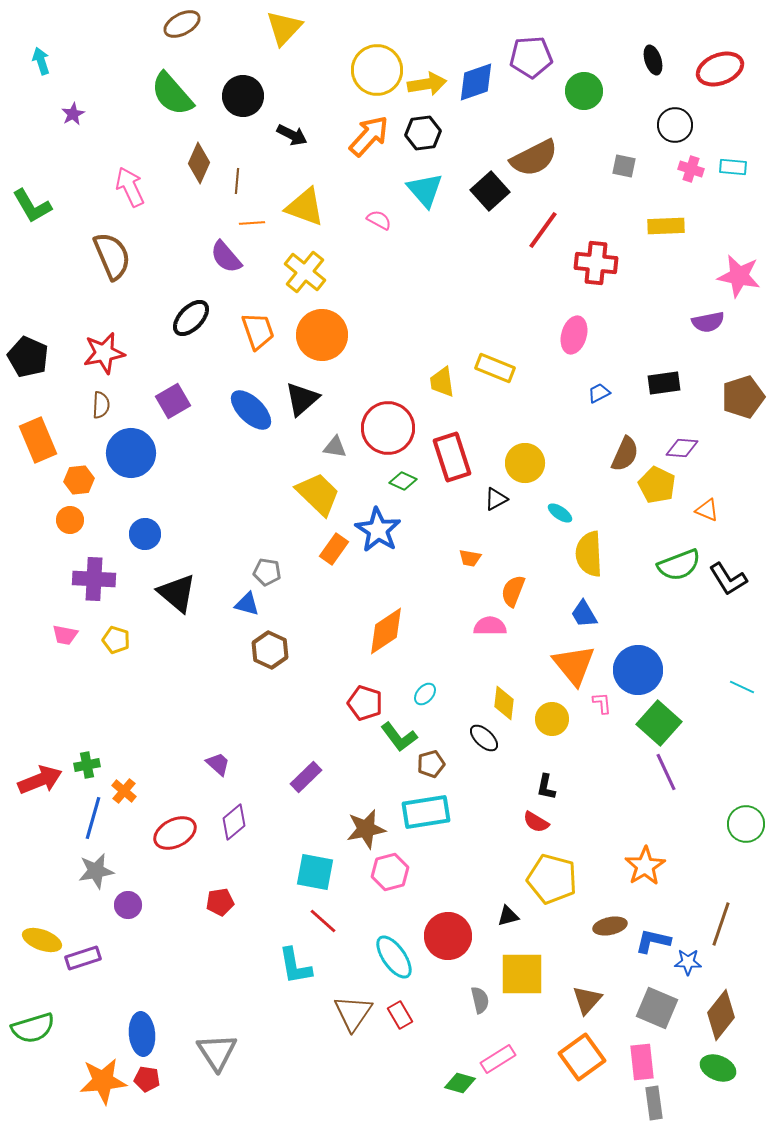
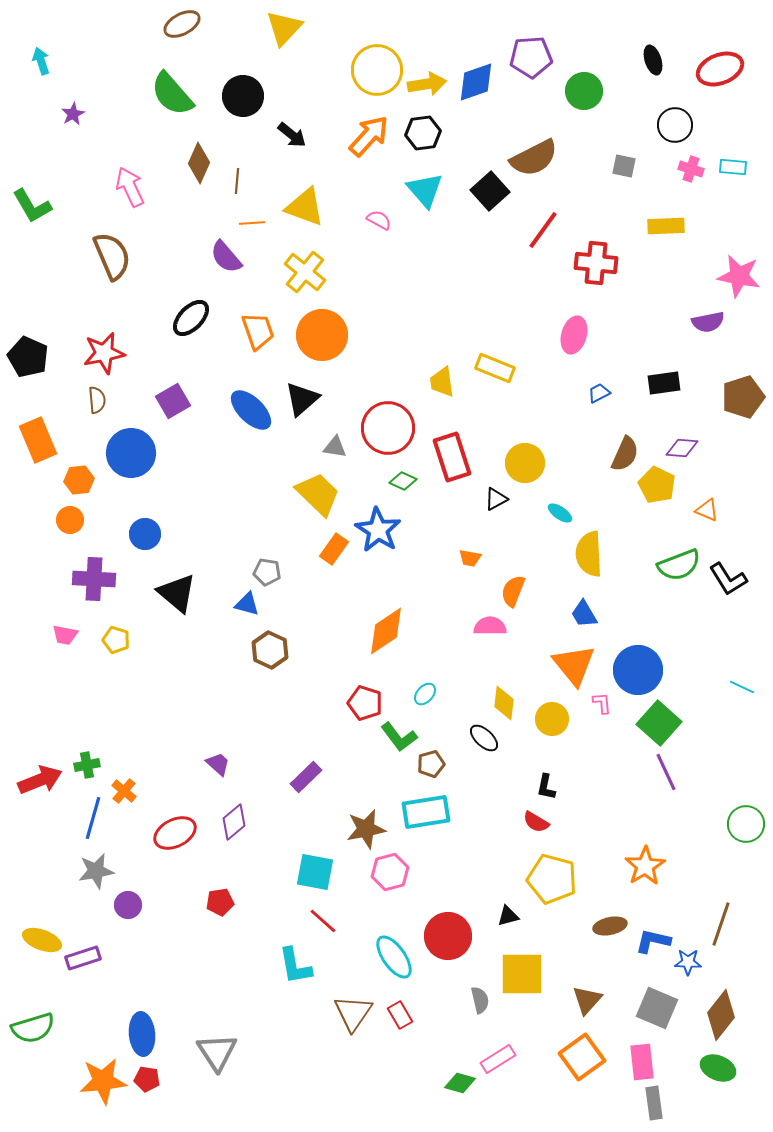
black arrow at (292, 135): rotated 12 degrees clockwise
brown semicircle at (101, 405): moved 4 px left, 5 px up; rotated 8 degrees counterclockwise
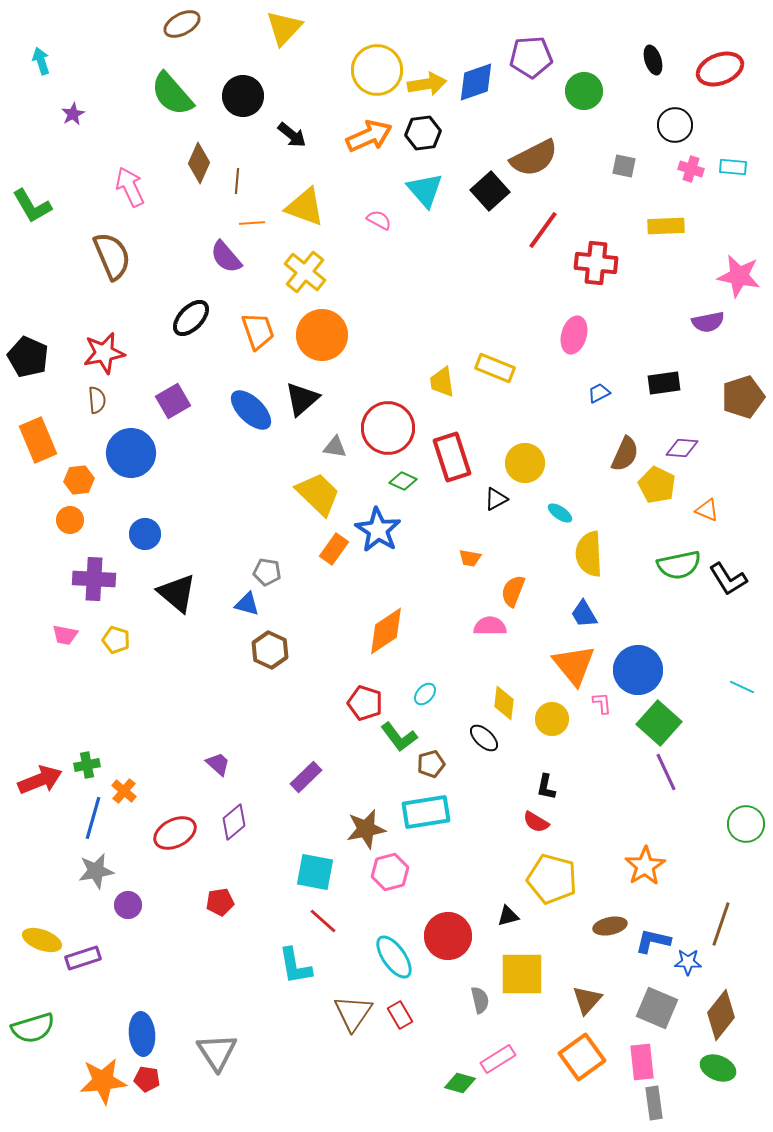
orange arrow at (369, 136): rotated 24 degrees clockwise
green semicircle at (679, 565): rotated 9 degrees clockwise
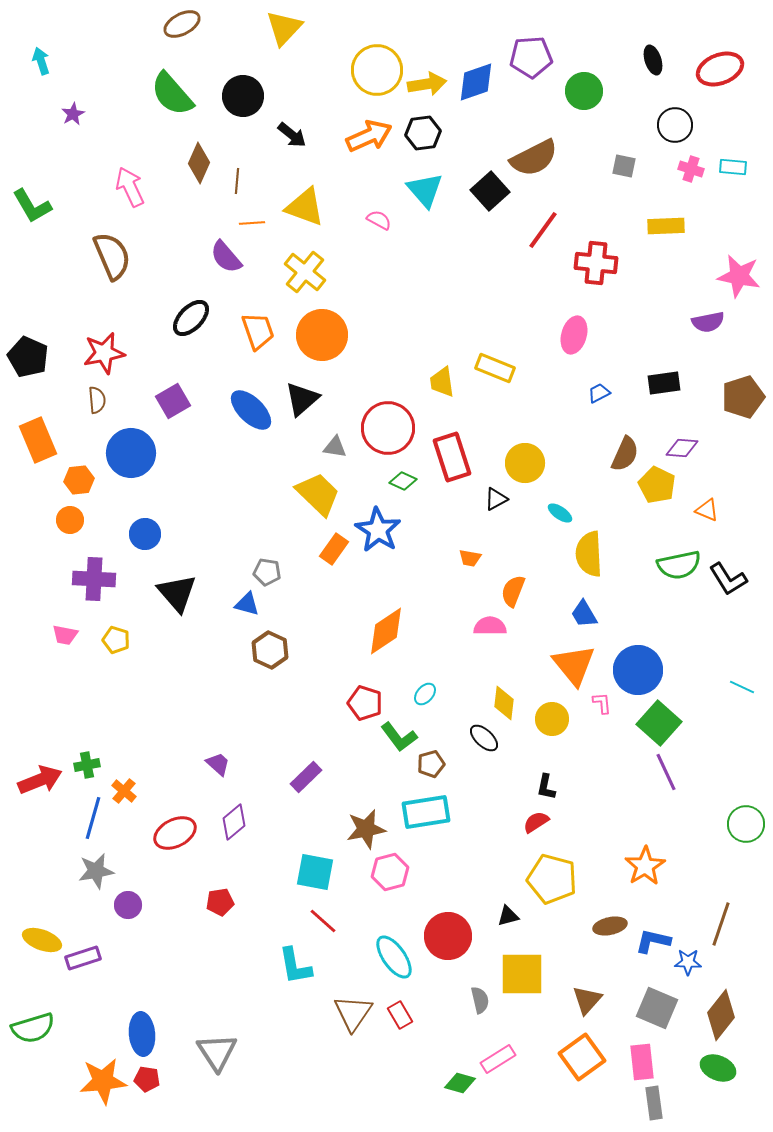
black triangle at (177, 593): rotated 9 degrees clockwise
red semicircle at (536, 822): rotated 116 degrees clockwise
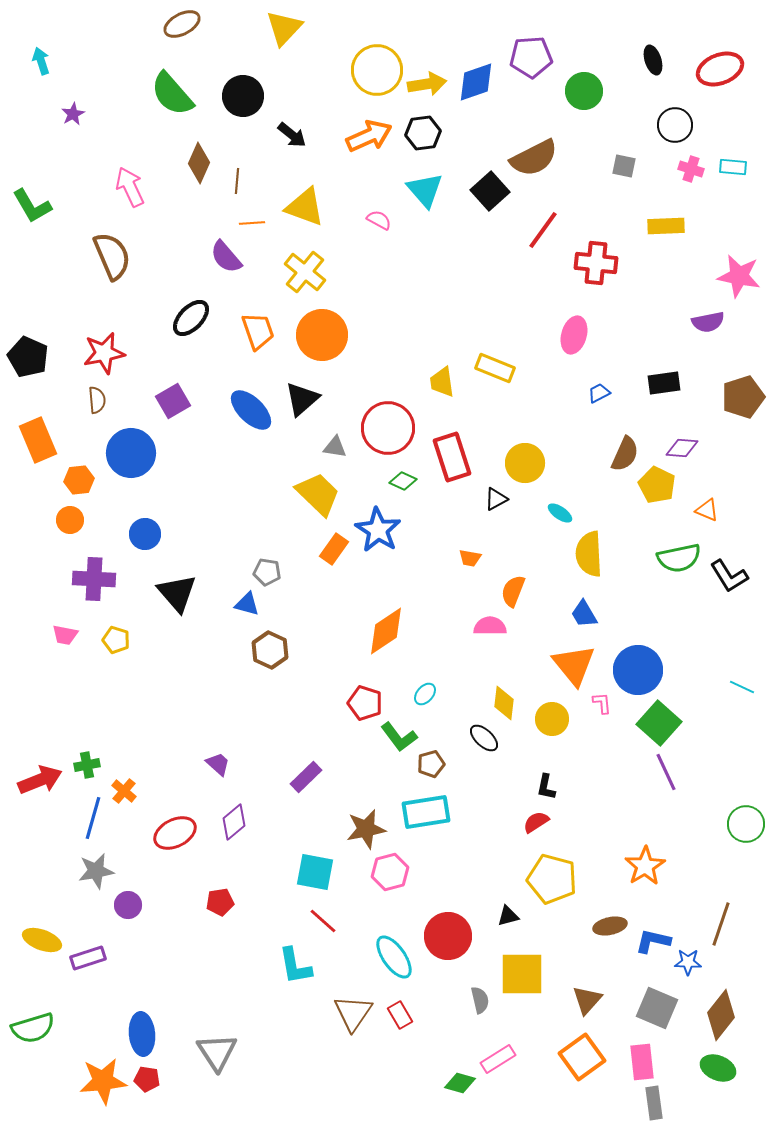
green semicircle at (679, 565): moved 7 px up
black L-shape at (728, 579): moved 1 px right, 3 px up
purple rectangle at (83, 958): moved 5 px right
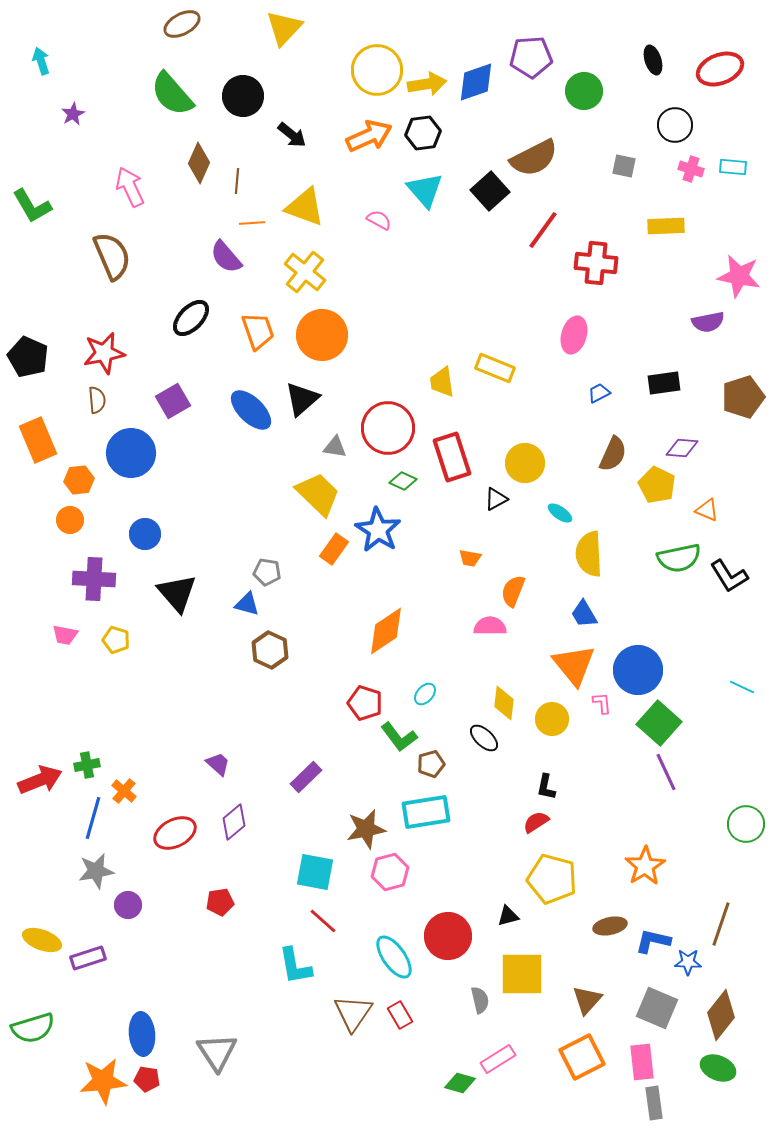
brown semicircle at (625, 454): moved 12 px left
orange square at (582, 1057): rotated 9 degrees clockwise
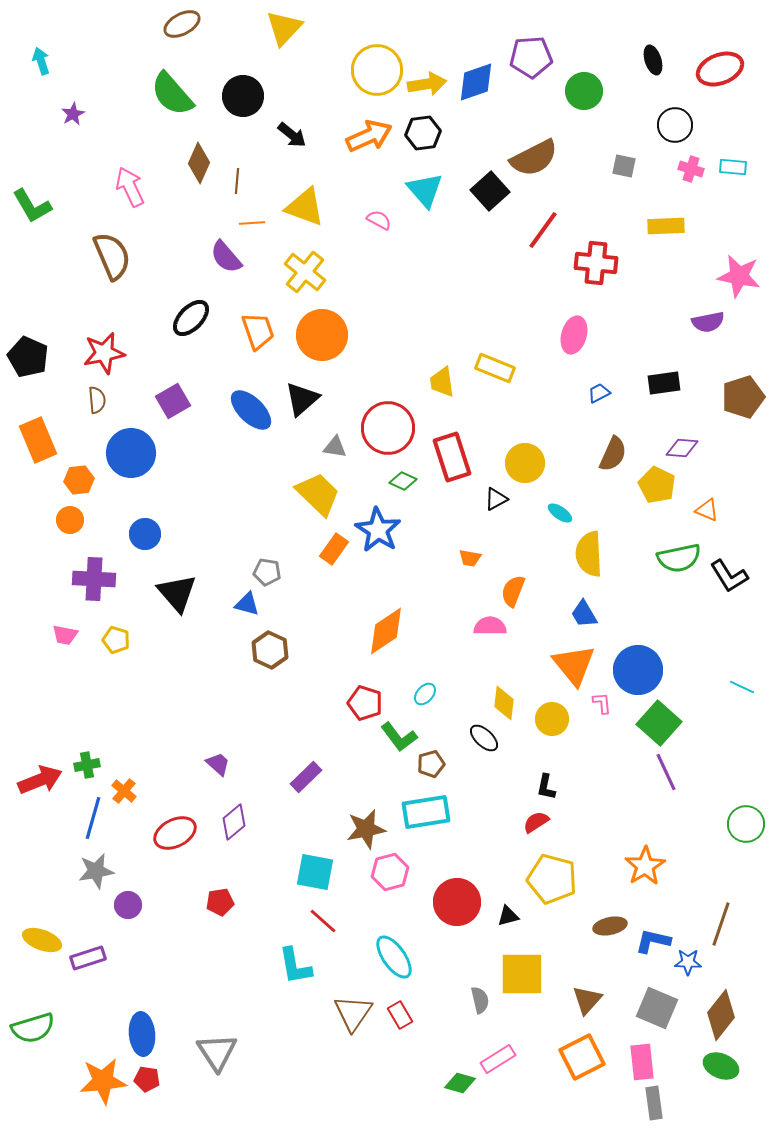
red circle at (448, 936): moved 9 px right, 34 px up
green ellipse at (718, 1068): moved 3 px right, 2 px up
